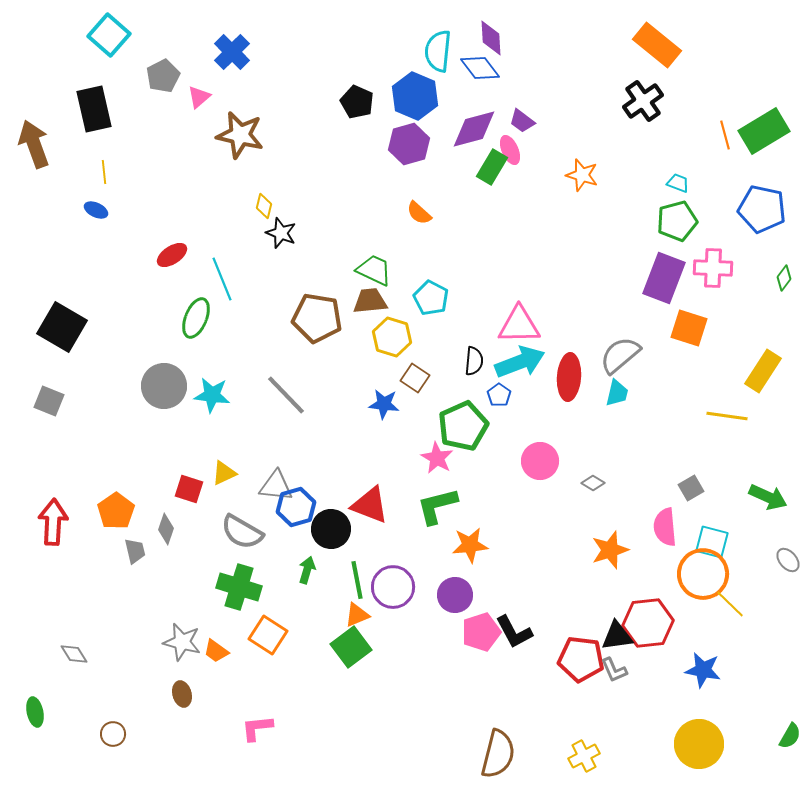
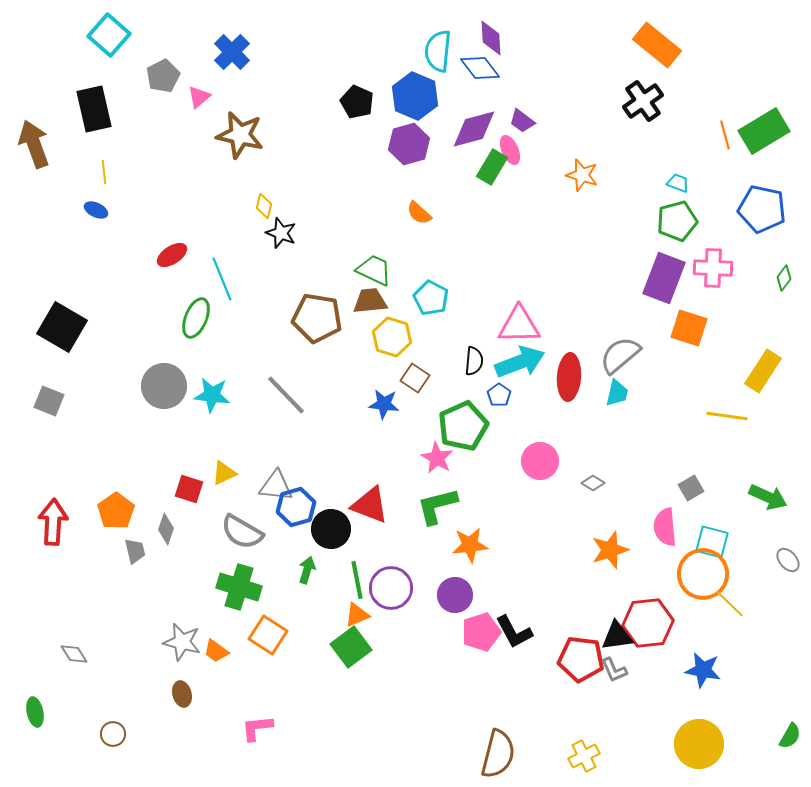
purple circle at (393, 587): moved 2 px left, 1 px down
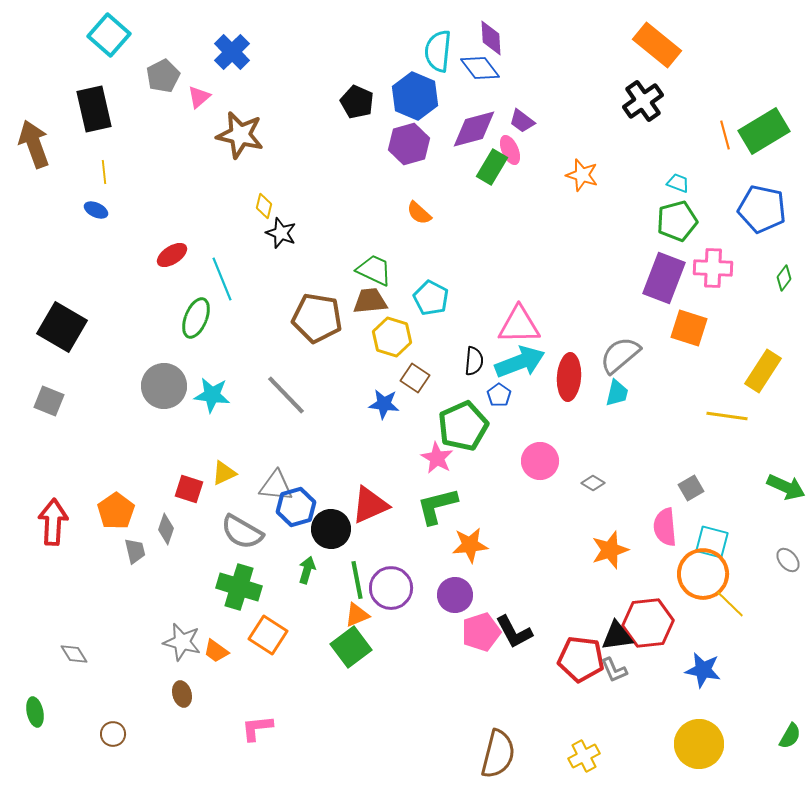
green arrow at (768, 497): moved 18 px right, 10 px up
red triangle at (370, 505): rotated 45 degrees counterclockwise
